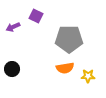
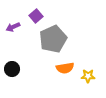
purple square: rotated 24 degrees clockwise
gray pentagon: moved 16 px left; rotated 24 degrees counterclockwise
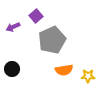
gray pentagon: moved 1 px left, 1 px down
orange semicircle: moved 1 px left, 2 px down
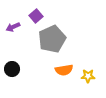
gray pentagon: moved 1 px up
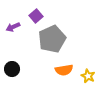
yellow star: rotated 24 degrees clockwise
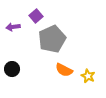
purple arrow: rotated 16 degrees clockwise
orange semicircle: rotated 36 degrees clockwise
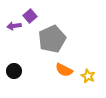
purple square: moved 6 px left
purple arrow: moved 1 px right, 1 px up
black circle: moved 2 px right, 2 px down
